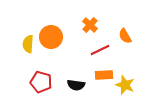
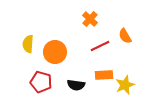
orange cross: moved 6 px up
orange circle: moved 4 px right, 15 px down
red line: moved 4 px up
yellow star: rotated 30 degrees clockwise
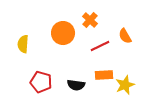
orange cross: moved 1 px down
yellow semicircle: moved 5 px left
orange circle: moved 8 px right, 19 px up
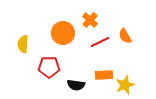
red line: moved 4 px up
red pentagon: moved 8 px right, 15 px up; rotated 15 degrees counterclockwise
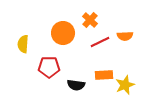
orange semicircle: rotated 63 degrees counterclockwise
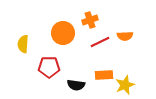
orange cross: rotated 28 degrees clockwise
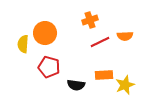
orange circle: moved 18 px left
red pentagon: rotated 15 degrees clockwise
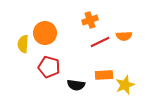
orange semicircle: moved 1 px left
